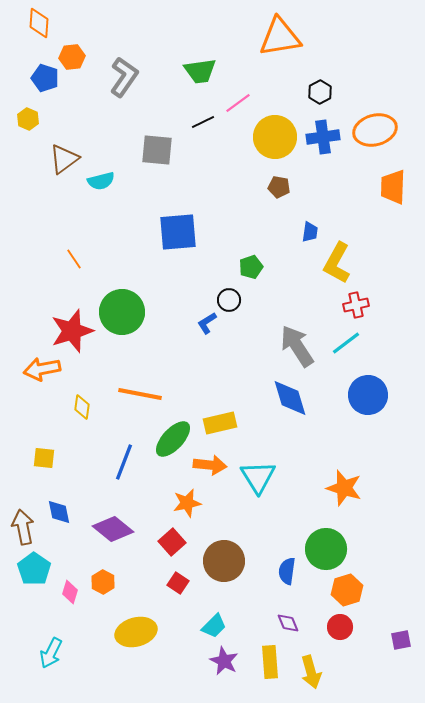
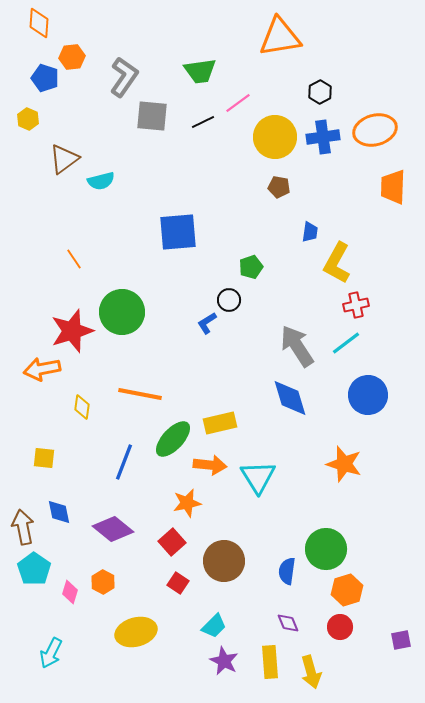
gray square at (157, 150): moved 5 px left, 34 px up
orange star at (344, 488): moved 24 px up
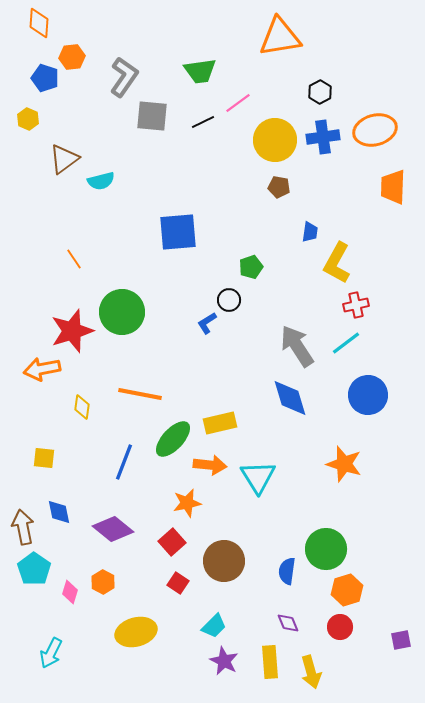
yellow circle at (275, 137): moved 3 px down
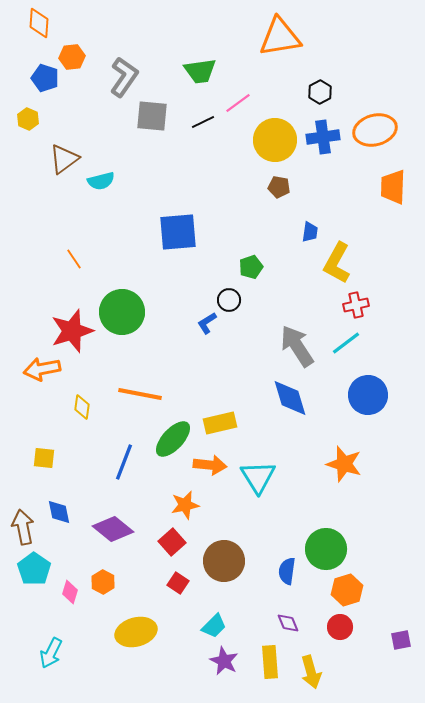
orange star at (187, 503): moved 2 px left, 2 px down
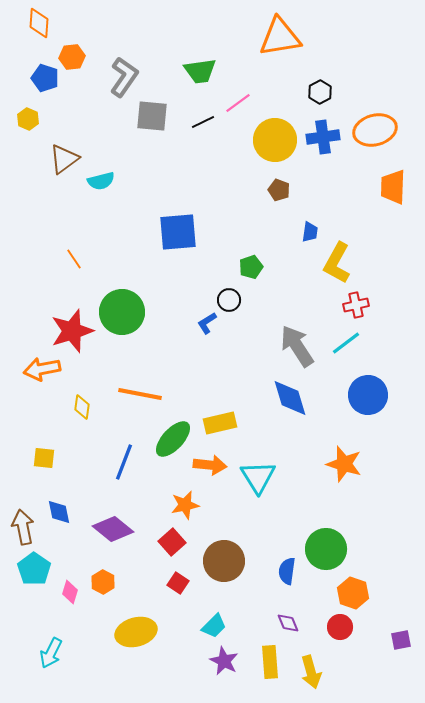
brown pentagon at (279, 187): moved 3 px down; rotated 10 degrees clockwise
orange hexagon at (347, 590): moved 6 px right, 3 px down; rotated 24 degrees counterclockwise
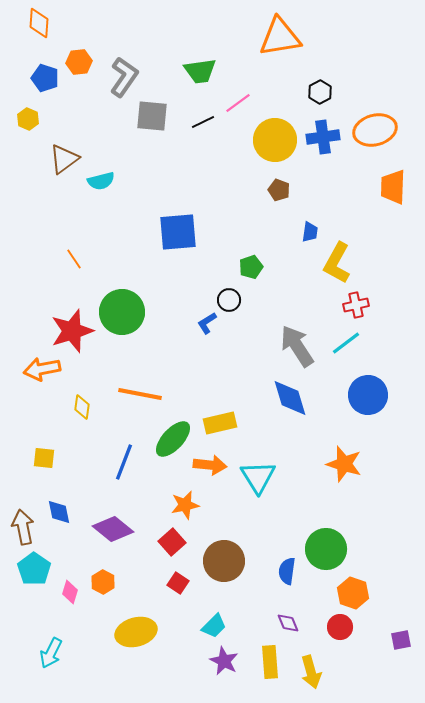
orange hexagon at (72, 57): moved 7 px right, 5 px down
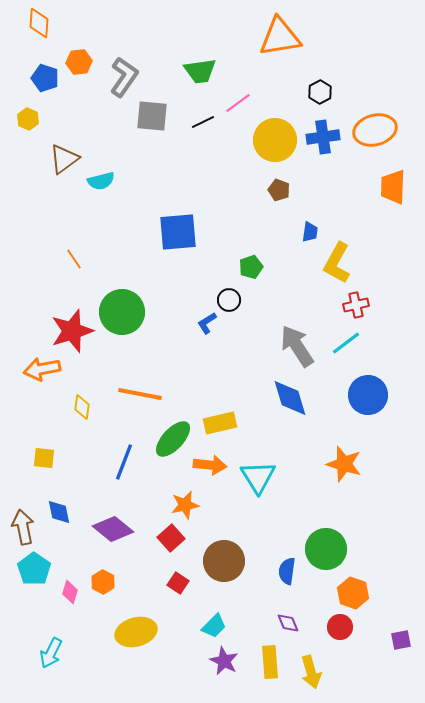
red square at (172, 542): moved 1 px left, 4 px up
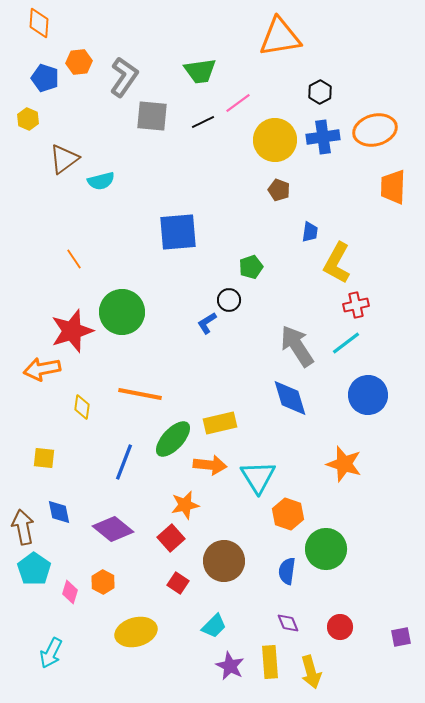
orange hexagon at (353, 593): moved 65 px left, 79 px up
purple square at (401, 640): moved 3 px up
purple star at (224, 661): moved 6 px right, 5 px down
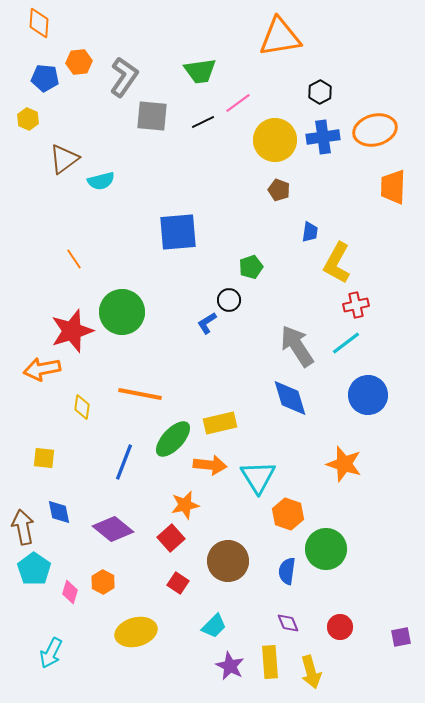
blue pentagon at (45, 78): rotated 12 degrees counterclockwise
brown circle at (224, 561): moved 4 px right
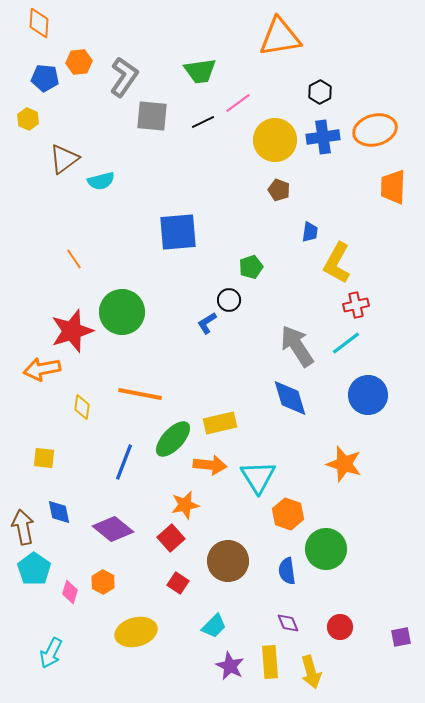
blue semicircle at (287, 571): rotated 16 degrees counterclockwise
